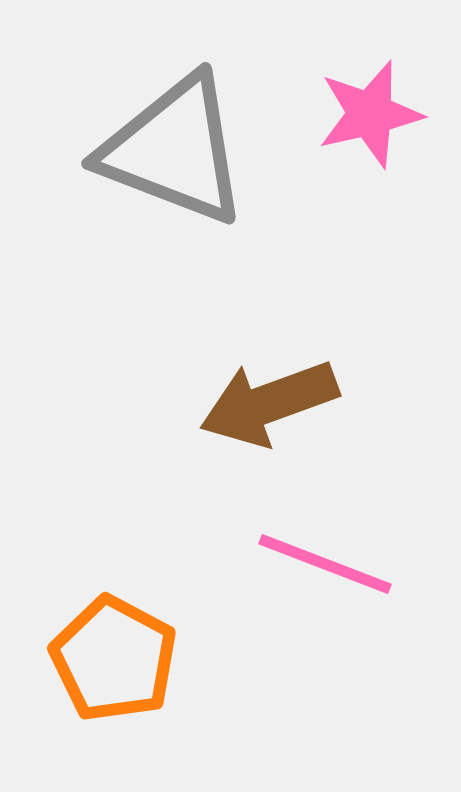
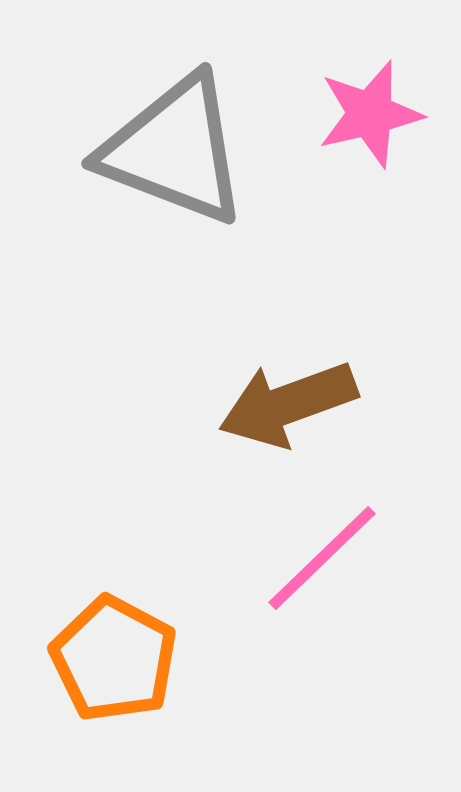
brown arrow: moved 19 px right, 1 px down
pink line: moved 3 px left, 6 px up; rotated 65 degrees counterclockwise
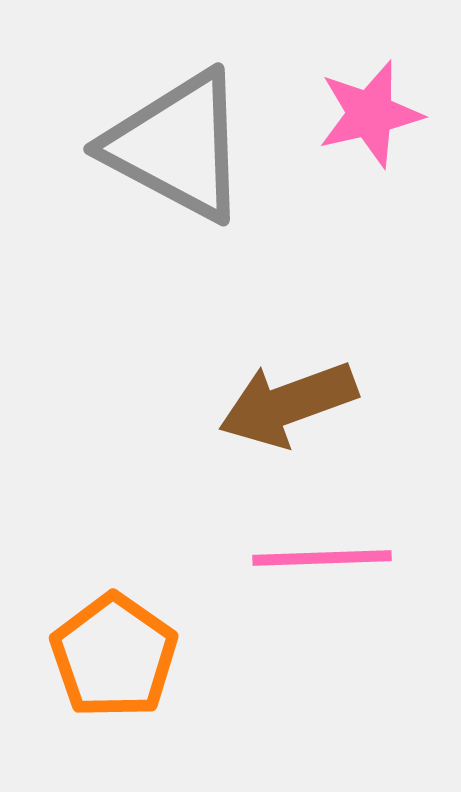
gray triangle: moved 3 px right, 4 px up; rotated 7 degrees clockwise
pink line: rotated 42 degrees clockwise
orange pentagon: moved 3 px up; rotated 7 degrees clockwise
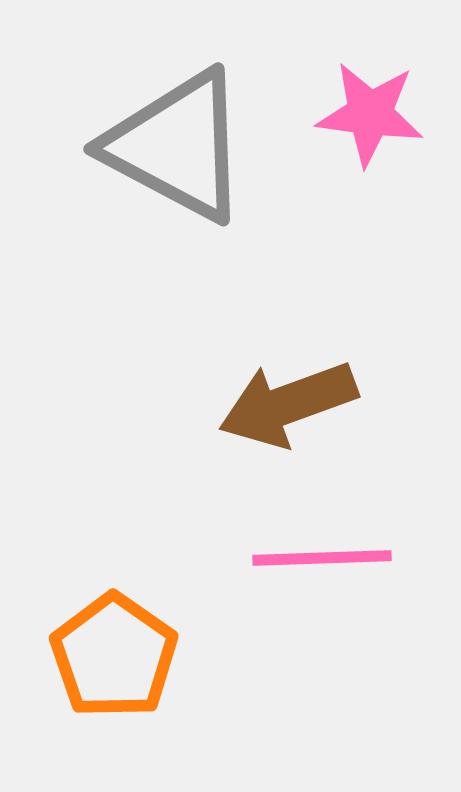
pink star: rotated 21 degrees clockwise
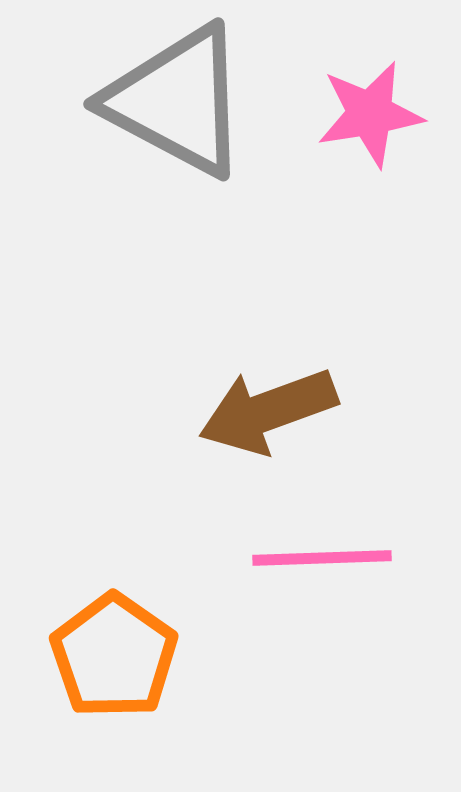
pink star: rotated 17 degrees counterclockwise
gray triangle: moved 45 px up
brown arrow: moved 20 px left, 7 px down
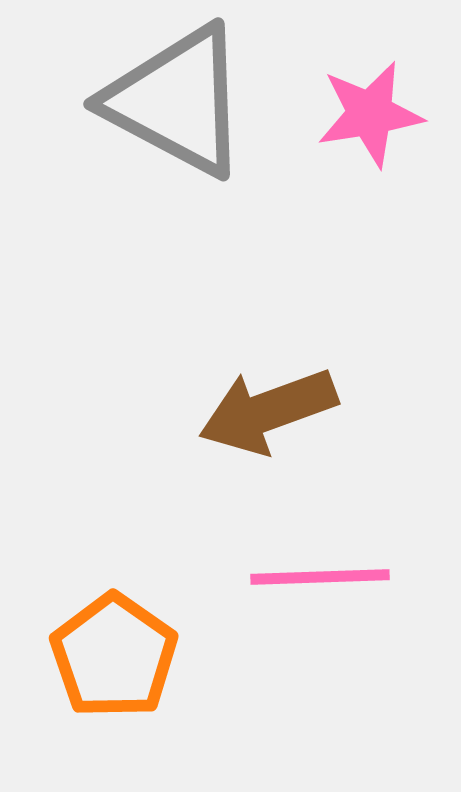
pink line: moved 2 px left, 19 px down
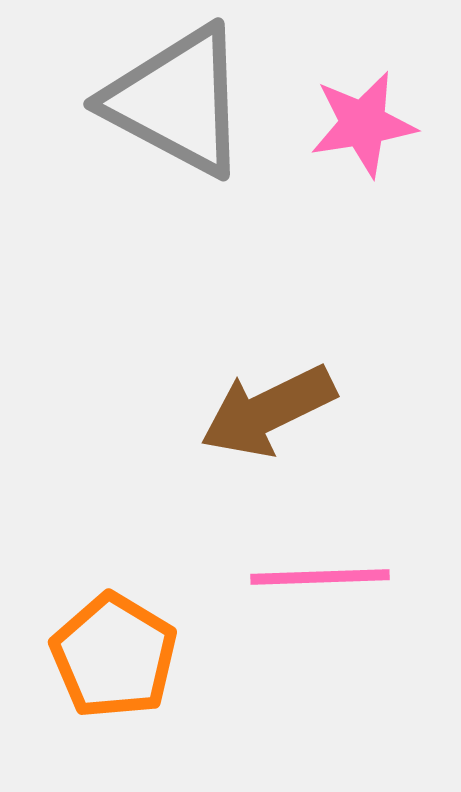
pink star: moved 7 px left, 10 px down
brown arrow: rotated 6 degrees counterclockwise
orange pentagon: rotated 4 degrees counterclockwise
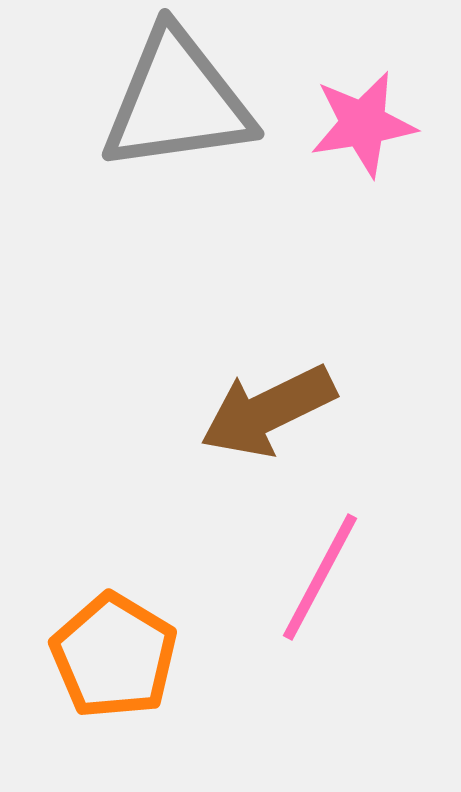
gray triangle: rotated 36 degrees counterclockwise
pink line: rotated 60 degrees counterclockwise
